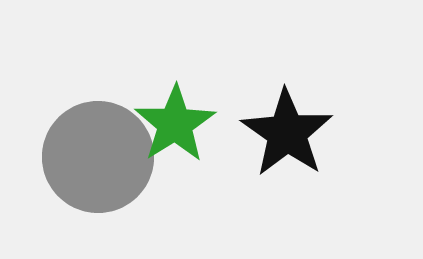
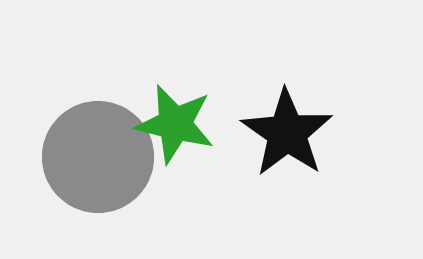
green star: rotated 26 degrees counterclockwise
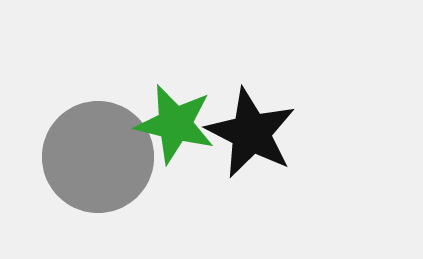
black star: moved 36 px left; rotated 8 degrees counterclockwise
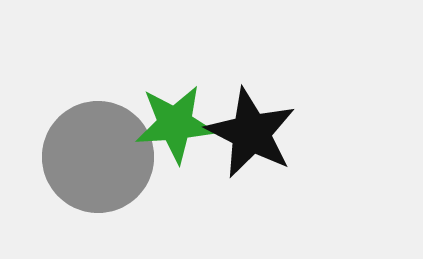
green star: rotated 18 degrees counterclockwise
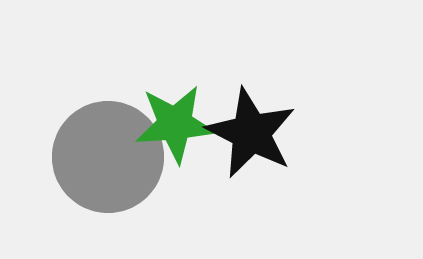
gray circle: moved 10 px right
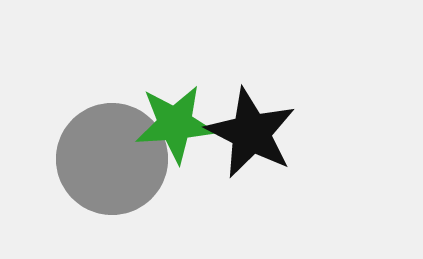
gray circle: moved 4 px right, 2 px down
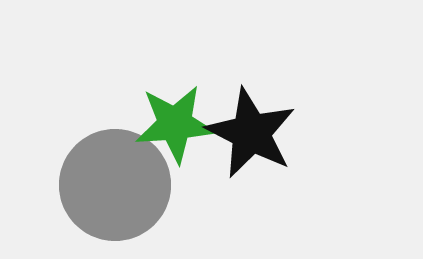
gray circle: moved 3 px right, 26 px down
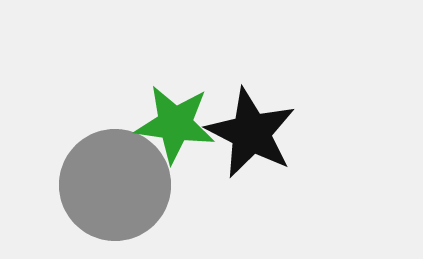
green star: rotated 12 degrees clockwise
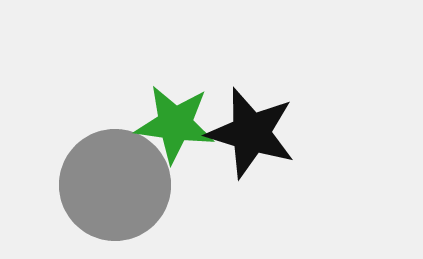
black star: rotated 10 degrees counterclockwise
